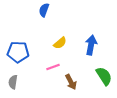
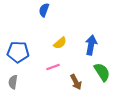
green semicircle: moved 2 px left, 4 px up
brown arrow: moved 5 px right
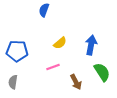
blue pentagon: moved 1 px left, 1 px up
